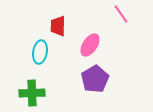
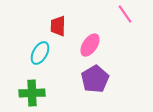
pink line: moved 4 px right
cyan ellipse: moved 1 px down; rotated 20 degrees clockwise
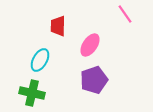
cyan ellipse: moved 7 px down
purple pentagon: moved 1 px left, 1 px down; rotated 12 degrees clockwise
green cross: rotated 15 degrees clockwise
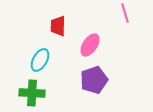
pink line: moved 1 px up; rotated 18 degrees clockwise
green cross: rotated 10 degrees counterclockwise
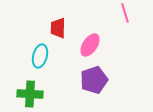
red trapezoid: moved 2 px down
cyan ellipse: moved 4 px up; rotated 15 degrees counterclockwise
green cross: moved 2 px left, 1 px down
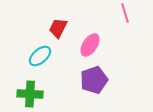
red trapezoid: rotated 25 degrees clockwise
cyan ellipse: rotated 35 degrees clockwise
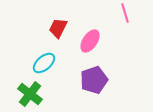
pink ellipse: moved 4 px up
cyan ellipse: moved 4 px right, 7 px down
green cross: rotated 35 degrees clockwise
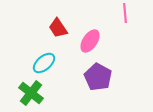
pink line: rotated 12 degrees clockwise
red trapezoid: rotated 60 degrees counterclockwise
purple pentagon: moved 4 px right, 3 px up; rotated 24 degrees counterclockwise
green cross: moved 1 px right, 1 px up
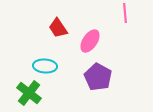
cyan ellipse: moved 1 px right, 3 px down; rotated 45 degrees clockwise
green cross: moved 2 px left
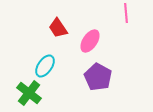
pink line: moved 1 px right
cyan ellipse: rotated 60 degrees counterclockwise
